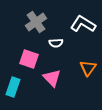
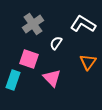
gray cross: moved 3 px left, 2 px down
white semicircle: rotated 128 degrees clockwise
orange triangle: moved 6 px up
cyan rectangle: moved 7 px up
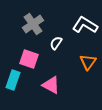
white L-shape: moved 2 px right, 1 px down
pink triangle: moved 1 px left, 7 px down; rotated 18 degrees counterclockwise
